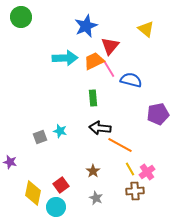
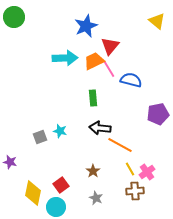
green circle: moved 7 px left
yellow triangle: moved 11 px right, 8 px up
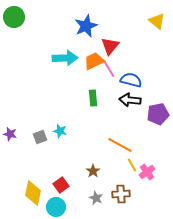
black arrow: moved 30 px right, 28 px up
purple star: moved 28 px up
yellow line: moved 2 px right, 4 px up
brown cross: moved 14 px left, 3 px down
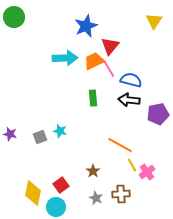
yellow triangle: moved 3 px left; rotated 24 degrees clockwise
black arrow: moved 1 px left
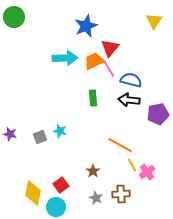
red triangle: moved 2 px down
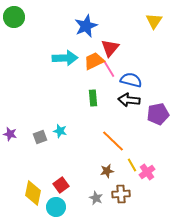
orange line: moved 7 px left, 4 px up; rotated 15 degrees clockwise
brown star: moved 14 px right; rotated 24 degrees clockwise
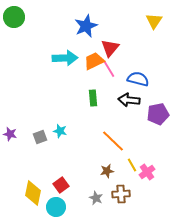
blue semicircle: moved 7 px right, 1 px up
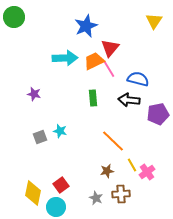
purple star: moved 24 px right, 40 px up
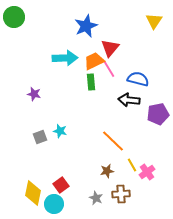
green rectangle: moved 2 px left, 16 px up
cyan circle: moved 2 px left, 3 px up
